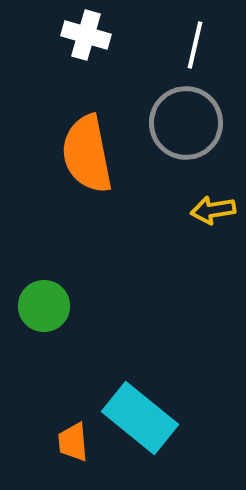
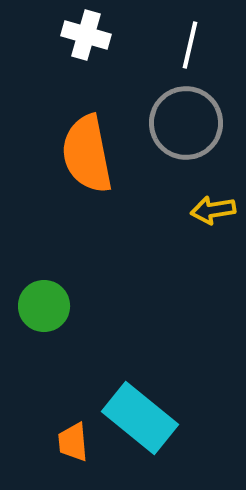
white line: moved 5 px left
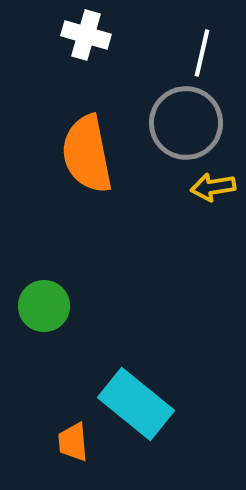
white line: moved 12 px right, 8 px down
yellow arrow: moved 23 px up
cyan rectangle: moved 4 px left, 14 px up
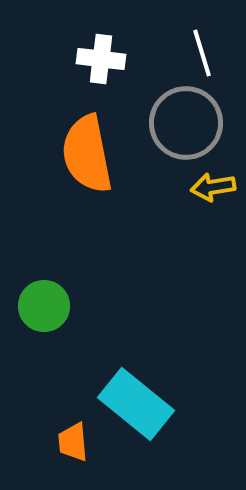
white cross: moved 15 px right, 24 px down; rotated 9 degrees counterclockwise
white line: rotated 30 degrees counterclockwise
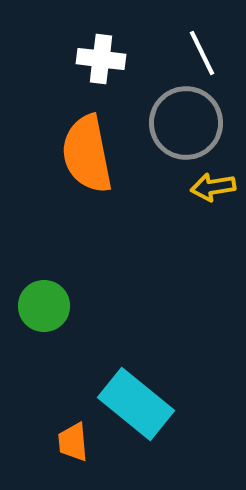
white line: rotated 9 degrees counterclockwise
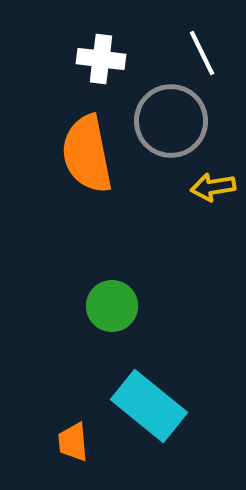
gray circle: moved 15 px left, 2 px up
green circle: moved 68 px right
cyan rectangle: moved 13 px right, 2 px down
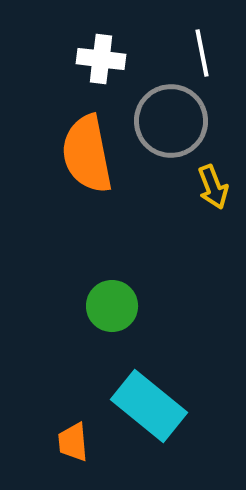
white line: rotated 15 degrees clockwise
yellow arrow: rotated 102 degrees counterclockwise
